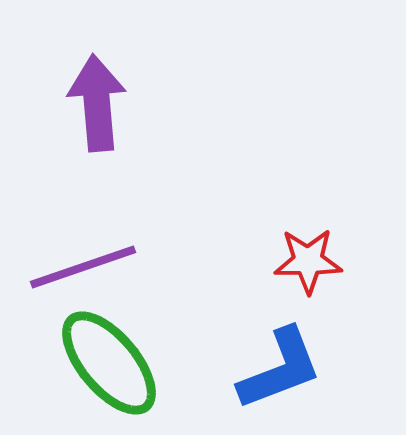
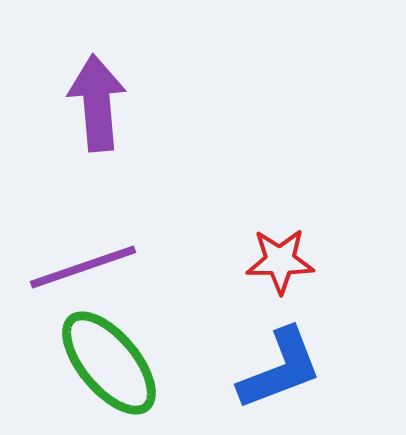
red star: moved 28 px left
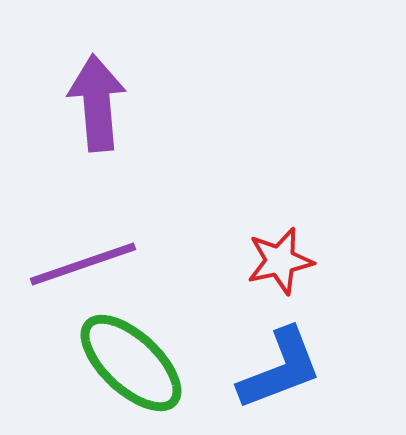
red star: rotated 12 degrees counterclockwise
purple line: moved 3 px up
green ellipse: moved 22 px right; rotated 7 degrees counterclockwise
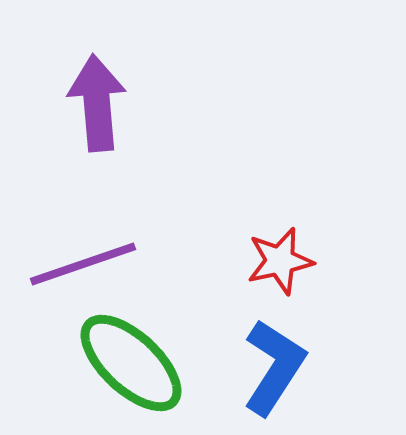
blue L-shape: moved 6 px left, 2 px up; rotated 36 degrees counterclockwise
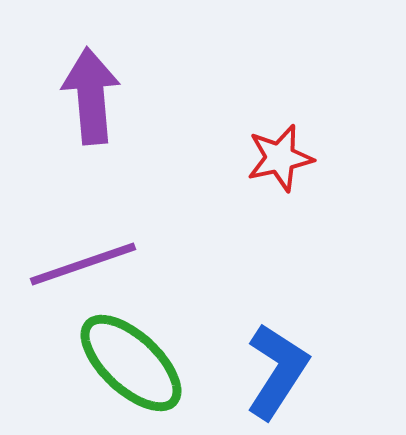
purple arrow: moved 6 px left, 7 px up
red star: moved 103 px up
blue L-shape: moved 3 px right, 4 px down
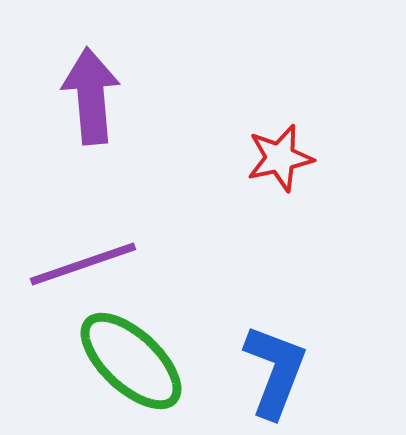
green ellipse: moved 2 px up
blue L-shape: moved 2 px left; rotated 12 degrees counterclockwise
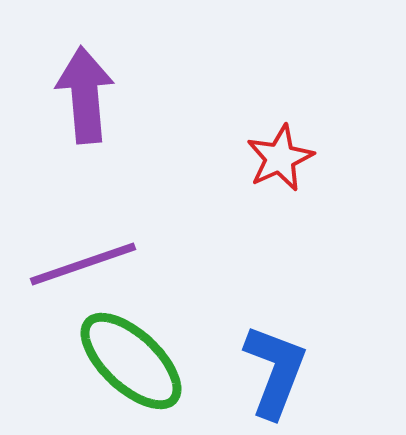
purple arrow: moved 6 px left, 1 px up
red star: rotated 12 degrees counterclockwise
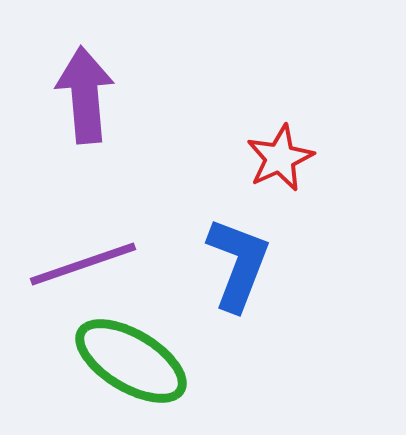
green ellipse: rotated 12 degrees counterclockwise
blue L-shape: moved 37 px left, 107 px up
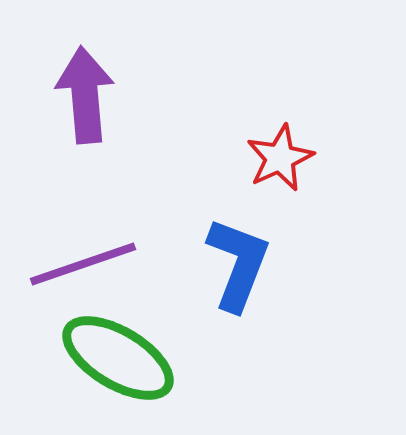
green ellipse: moved 13 px left, 3 px up
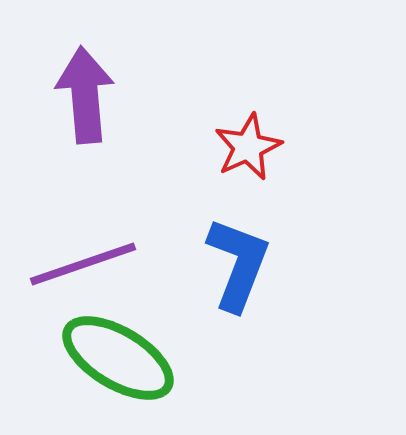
red star: moved 32 px left, 11 px up
